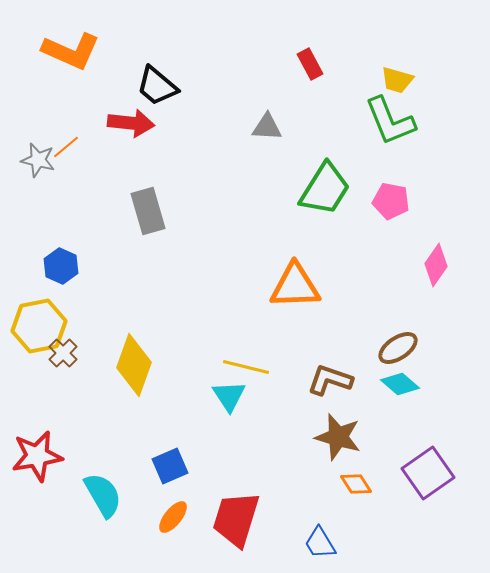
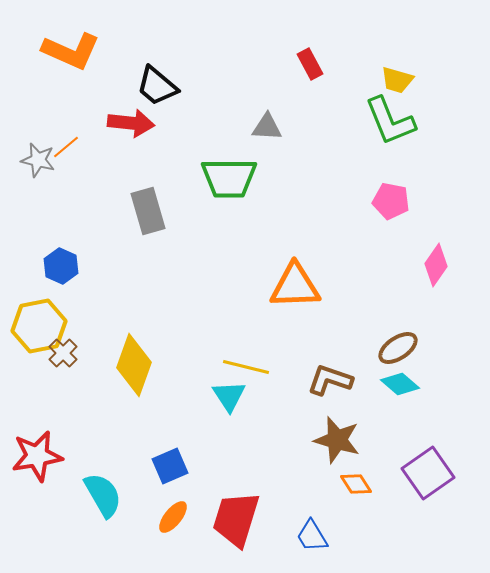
green trapezoid: moved 96 px left, 11 px up; rotated 58 degrees clockwise
brown star: moved 1 px left, 3 px down
blue trapezoid: moved 8 px left, 7 px up
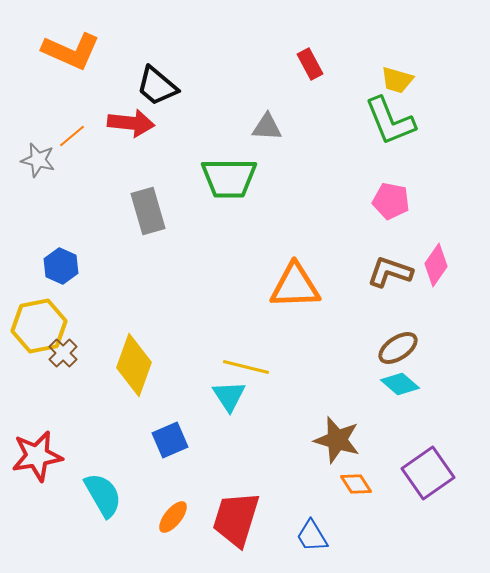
orange line: moved 6 px right, 11 px up
brown L-shape: moved 60 px right, 108 px up
blue square: moved 26 px up
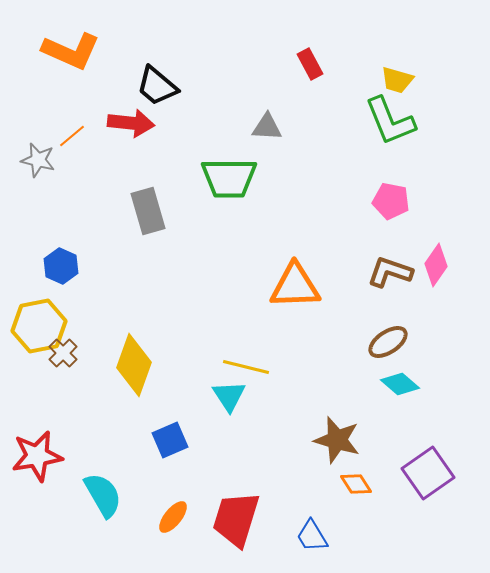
brown ellipse: moved 10 px left, 6 px up
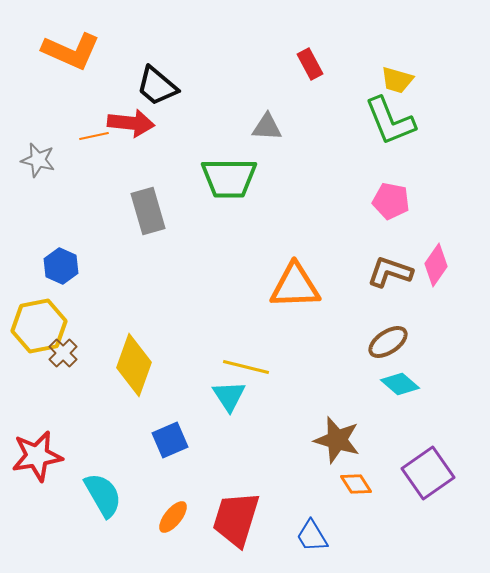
orange line: moved 22 px right; rotated 28 degrees clockwise
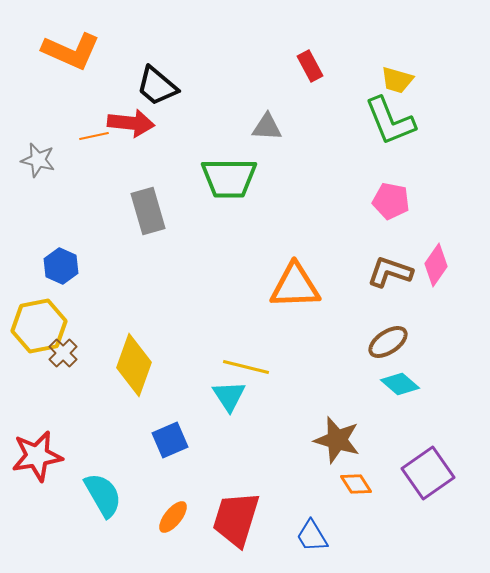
red rectangle: moved 2 px down
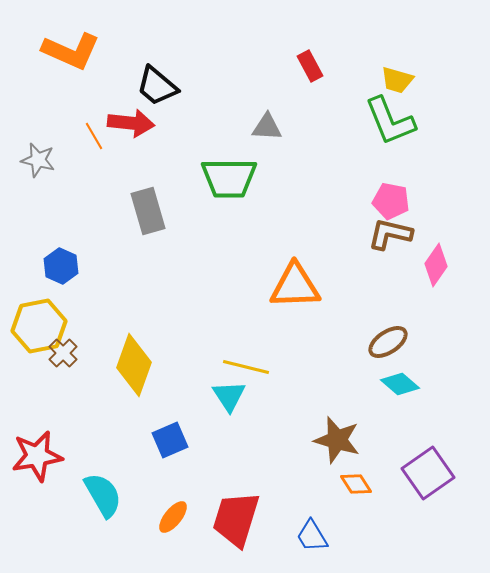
orange line: rotated 72 degrees clockwise
brown L-shape: moved 38 px up; rotated 6 degrees counterclockwise
